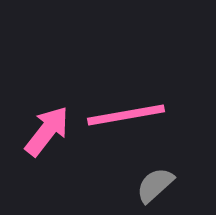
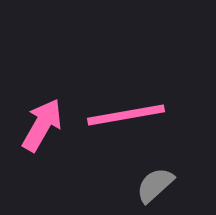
pink arrow: moved 5 px left, 6 px up; rotated 8 degrees counterclockwise
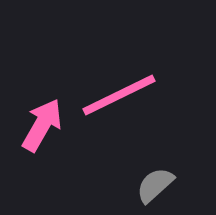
pink line: moved 7 px left, 20 px up; rotated 16 degrees counterclockwise
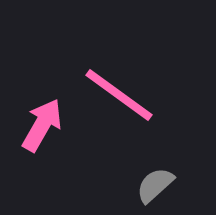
pink line: rotated 62 degrees clockwise
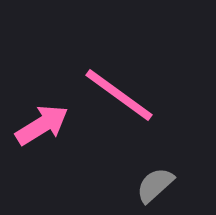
pink arrow: rotated 28 degrees clockwise
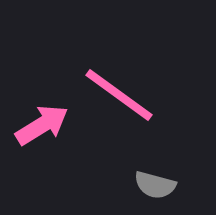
gray semicircle: rotated 123 degrees counterclockwise
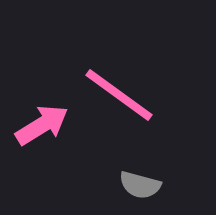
gray semicircle: moved 15 px left
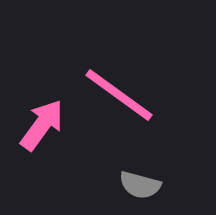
pink arrow: rotated 22 degrees counterclockwise
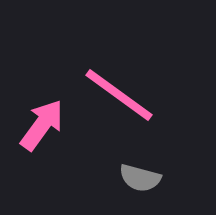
gray semicircle: moved 7 px up
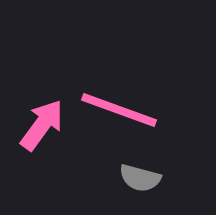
pink line: moved 15 px down; rotated 16 degrees counterclockwise
